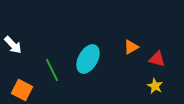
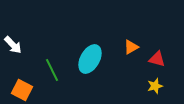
cyan ellipse: moved 2 px right
yellow star: rotated 28 degrees clockwise
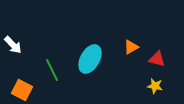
yellow star: rotated 28 degrees clockwise
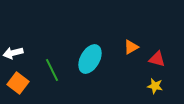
white arrow: moved 8 px down; rotated 120 degrees clockwise
orange square: moved 4 px left, 7 px up; rotated 10 degrees clockwise
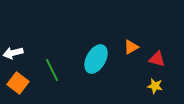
cyan ellipse: moved 6 px right
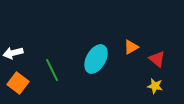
red triangle: rotated 24 degrees clockwise
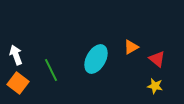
white arrow: moved 3 px right, 2 px down; rotated 84 degrees clockwise
green line: moved 1 px left
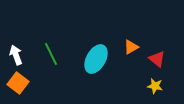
green line: moved 16 px up
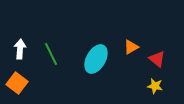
white arrow: moved 4 px right, 6 px up; rotated 24 degrees clockwise
orange square: moved 1 px left
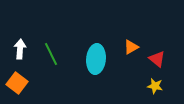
cyan ellipse: rotated 24 degrees counterclockwise
